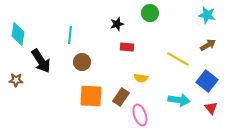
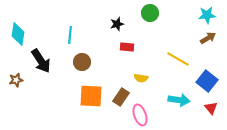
cyan star: rotated 18 degrees counterclockwise
brown arrow: moved 7 px up
brown star: rotated 16 degrees counterclockwise
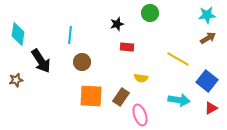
red triangle: rotated 40 degrees clockwise
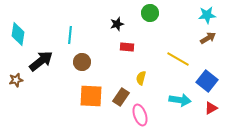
black arrow: rotated 95 degrees counterclockwise
yellow semicircle: rotated 96 degrees clockwise
cyan arrow: moved 1 px right
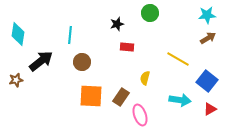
yellow semicircle: moved 4 px right
red triangle: moved 1 px left, 1 px down
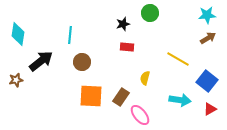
black star: moved 6 px right
pink ellipse: rotated 20 degrees counterclockwise
